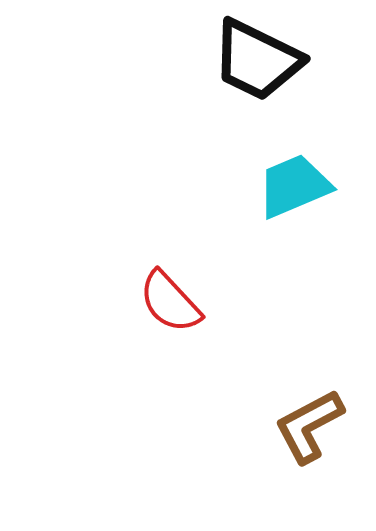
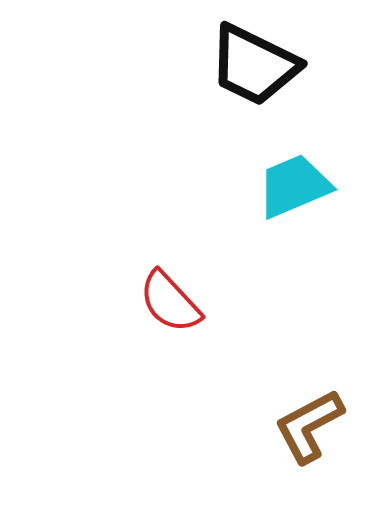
black trapezoid: moved 3 px left, 5 px down
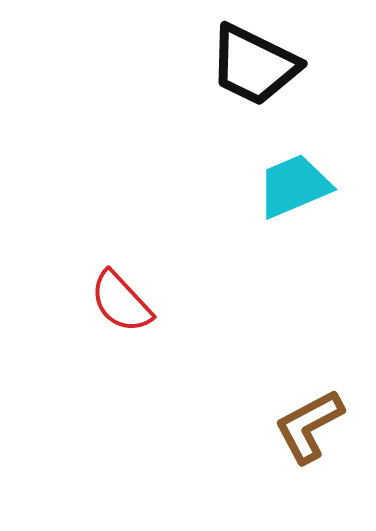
red semicircle: moved 49 px left
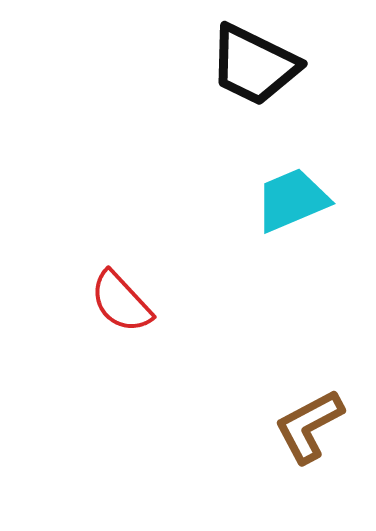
cyan trapezoid: moved 2 px left, 14 px down
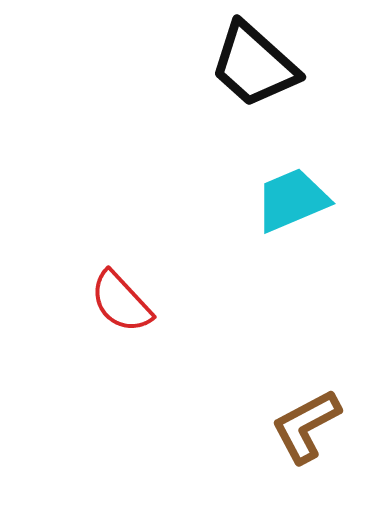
black trapezoid: rotated 16 degrees clockwise
brown L-shape: moved 3 px left
